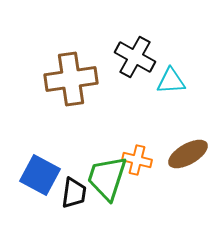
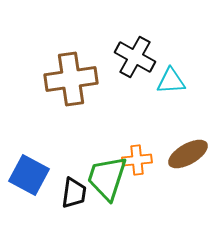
orange cross: rotated 20 degrees counterclockwise
blue square: moved 11 px left
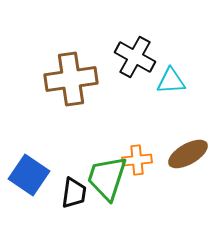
blue square: rotated 6 degrees clockwise
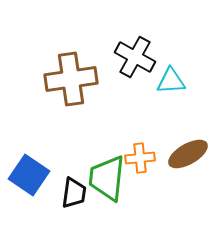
orange cross: moved 3 px right, 2 px up
green trapezoid: rotated 12 degrees counterclockwise
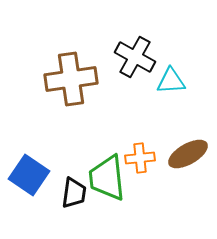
green trapezoid: rotated 12 degrees counterclockwise
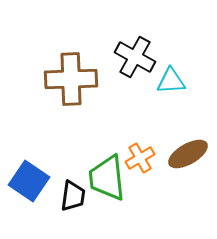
brown cross: rotated 6 degrees clockwise
orange cross: rotated 24 degrees counterclockwise
blue square: moved 6 px down
black trapezoid: moved 1 px left, 3 px down
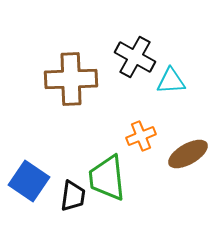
orange cross: moved 1 px right, 22 px up; rotated 8 degrees clockwise
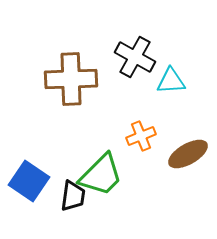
green trapezoid: moved 6 px left, 3 px up; rotated 129 degrees counterclockwise
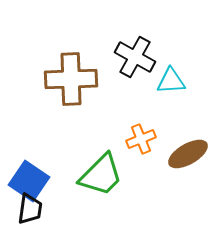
orange cross: moved 3 px down
black trapezoid: moved 43 px left, 13 px down
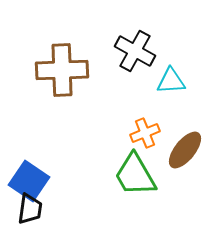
black cross: moved 6 px up
brown cross: moved 9 px left, 9 px up
orange cross: moved 4 px right, 6 px up
brown ellipse: moved 3 px left, 4 px up; rotated 21 degrees counterclockwise
green trapezoid: moved 34 px right; rotated 105 degrees clockwise
